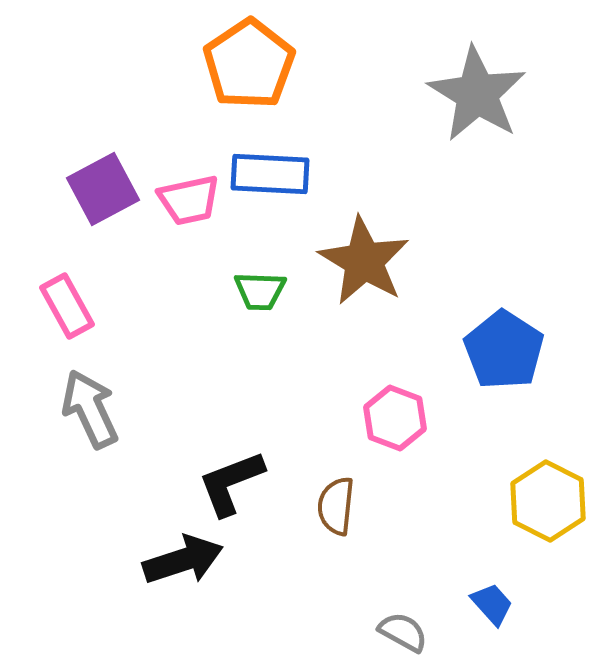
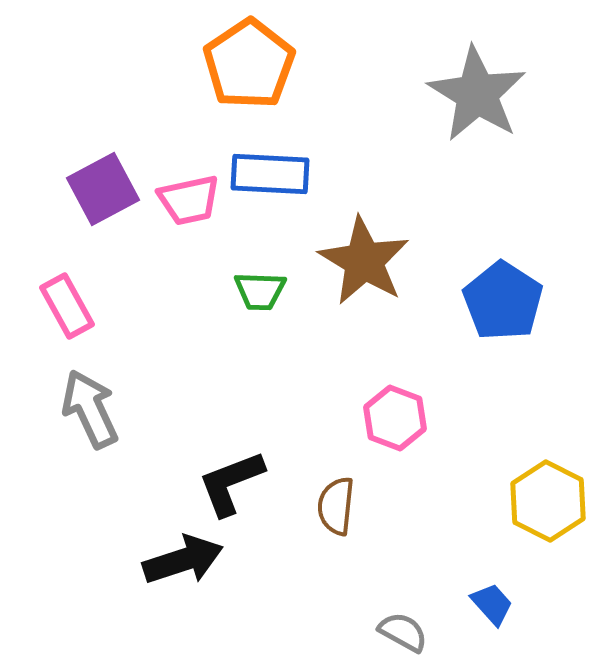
blue pentagon: moved 1 px left, 49 px up
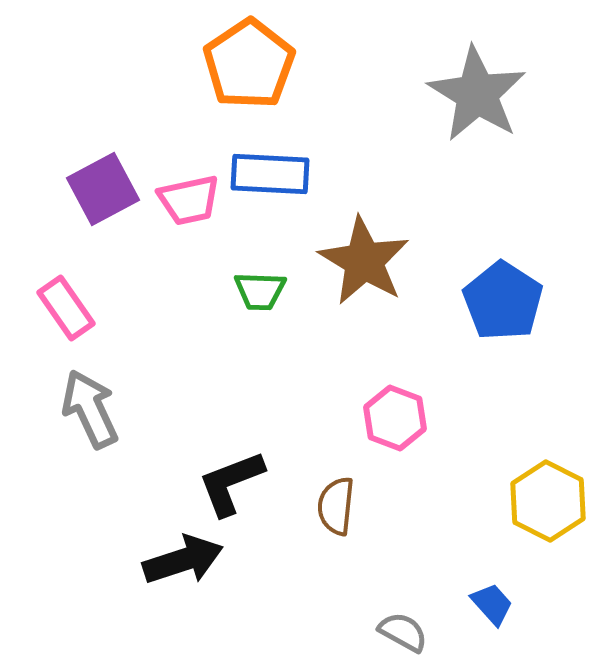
pink rectangle: moved 1 px left, 2 px down; rotated 6 degrees counterclockwise
